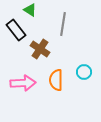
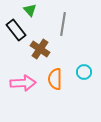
green triangle: rotated 16 degrees clockwise
orange semicircle: moved 1 px left, 1 px up
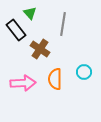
green triangle: moved 3 px down
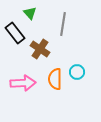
black rectangle: moved 1 px left, 3 px down
cyan circle: moved 7 px left
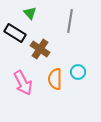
gray line: moved 7 px right, 3 px up
black rectangle: rotated 20 degrees counterclockwise
cyan circle: moved 1 px right
pink arrow: rotated 65 degrees clockwise
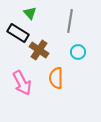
black rectangle: moved 3 px right
brown cross: moved 1 px left, 1 px down
cyan circle: moved 20 px up
orange semicircle: moved 1 px right, 1 px up
pink arrow: moved 1 px left
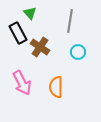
black rectangle: rotated 30 degrees clockwise
brown cross: moved 1 px right, 3 px up
orange semicircle: moved 9 px down
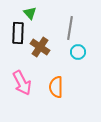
gray line: moved 7 px down
black rectangle: rotated 30 degrees clockwise
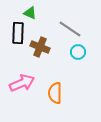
green triangle: rotated 24 degrees counterclockwise
gray line: moved 1 px down; rotated 65 degrees counterclockwise
brown cross: rotated 12 degrees counterclockwise
pink arrow: rotated 85 degrees counterclockwise
orange semicircle: moved 1 px left, 6 px down
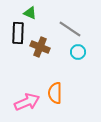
pink arrow: moved 5 px right, 19 px down
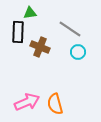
green triangle: rotated 32 degrees counterclockwise
black rectangle: moved 1 px up
orange semicircle: moved 11 px down; rotated 15 degrees counterclockwise
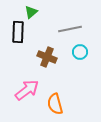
green triangle: moved 1 px right, 1 px up; rotated 32 degrees counterclockwise
gray line: rotated 45 degrees counterclockwise
brown cross: moved 7 px right, 10 px down
cyan circle: moved 2 px right
pink arrow: moved 12 px up; rotated 15 degrees counterclockwise
